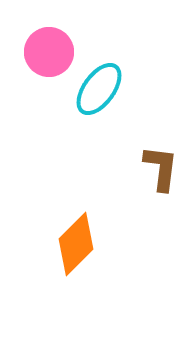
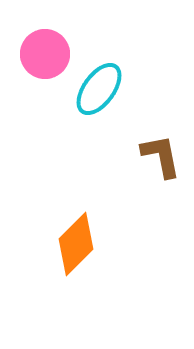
pink circle: moved 4 px left, 2 px down
brown L-shape: moved 12 px up; rotated 18 degrees counterclockwise
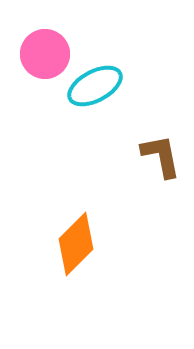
cyan ellipse: moved 4 px left, 3 px up; rotated 26 degrees clockwise
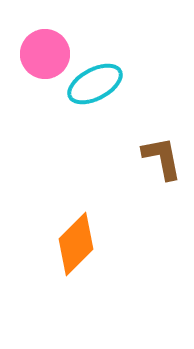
cyan ellipse: moved 2 px up
brown L-shape: moved 1 px right, 2 px down
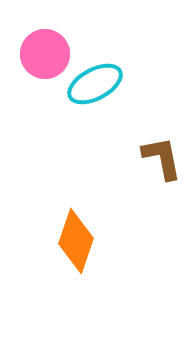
orange diamond: moved 3 px up; rotated 26 degrees counterclockwise
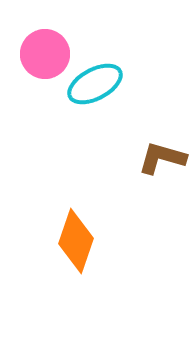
brown L-shape: rotated 63 degrees counterclockwise
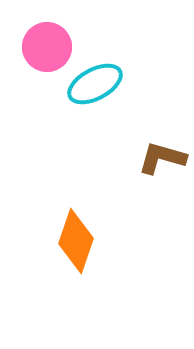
pink circle: moved 2 px right, 7 px up
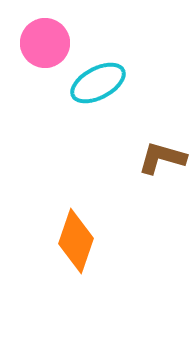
pink circle: moved 2 px left, 4 px up
cyan ellipse: moved 3 px right, 1 px up
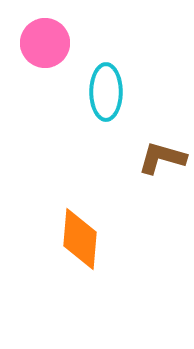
cyan ellipse: moved 8 px right, 9 px down; rotated 62 degrees counterclockwise
orange diamond: moved 4 px right, 2 px up; rotated 14 degrees counterclockwise
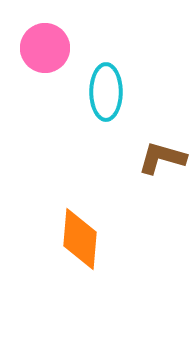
pink circle: moved 5 px down
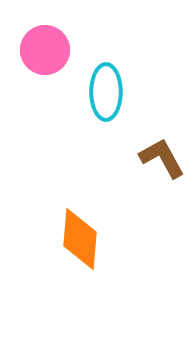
pink circle: moved 2 px down
brown L-shape: rotated 45 degrees clockwise
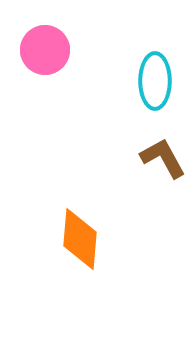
cyan ellipse: moved 49 px right, 11 px up
brown L-shape: moved 1 px right
